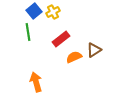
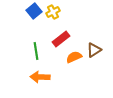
green line: moved 8 px right, 19 px down
orange arrow: moved 4 px right, 5 px up; rotated 72 degrees counterclockwise
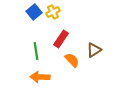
blue square: moved 1 px down
red rectangle: rotated 18 degrees counterclockwise
orange semicircle: moved 2 px left, 3 px down; rotated 70 degrees clockwise
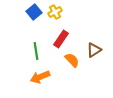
yellow cross: moved 2 px right
orange arrow: rotated 24 degrees counterclockwise
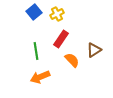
yellow cross: moved 2 px right, 2 px down
